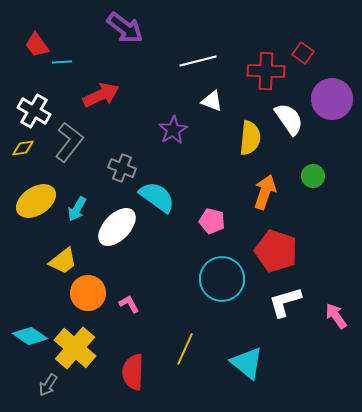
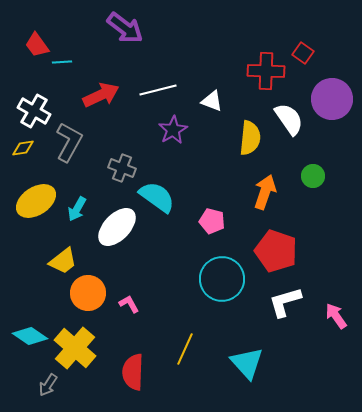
white line: moved 40 px left, 29 px down
gray L-shape: rotated 9 degrees counterclockwise
cyan triangle: rotated 9 degrees clockwise
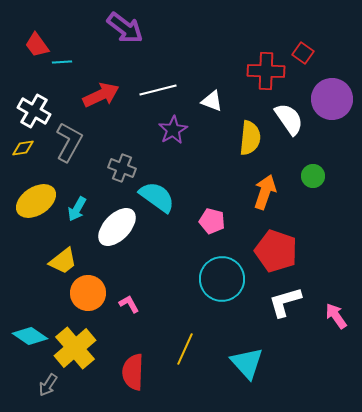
yellow cross: rotated 9 degrees clockwise
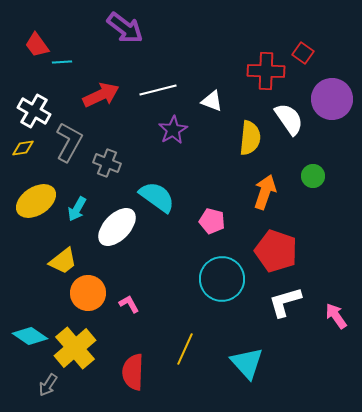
gray cross: moved 15 px left, 5 px up
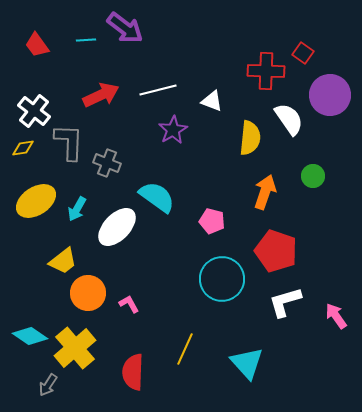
cyan line: moved 24 px right, 22 px up
purple circle: moved 2 px left, 4 px up
white cross: rotated 8 degrees clockwise
gray L-shape: rotated 27 degrees counterclockwise
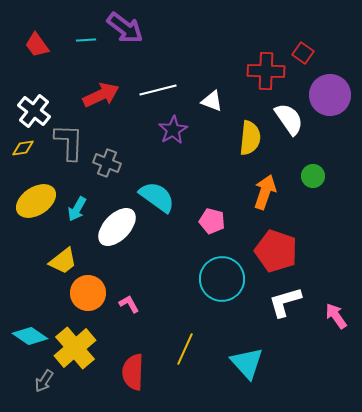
gray arrow: moved 4 px left, 4 px up
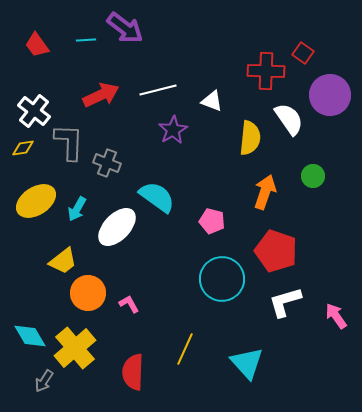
cyan diamond: rotated 24 degrees clockwise
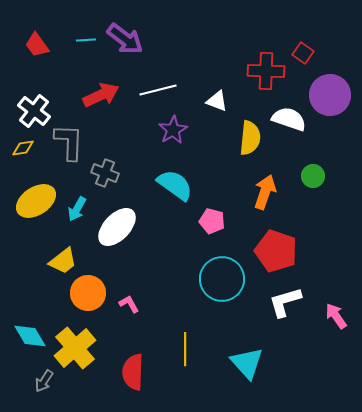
purple arrow: moved 11 px down
white triangle: moved 5 px right
white semicircle: rotated 36 degrees counterclockwise
gray cross: moved 2 px left, 10 px down
cyan semicircle: moved 18 px right, 12 px up
yellow line: rotated 24 degrees counterclockwise
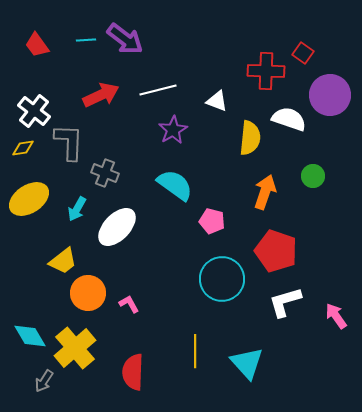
yellow ellipse: moved 7 px left, 2 px up
yellow line: moved 10 px right, 2 px down
